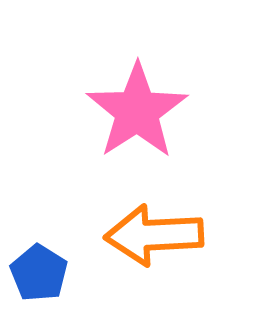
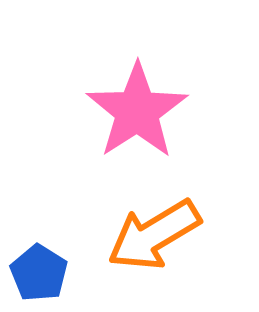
orange arrow: rotated 28 degrees counterclockwise
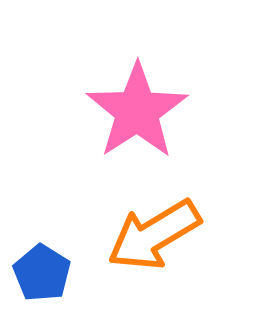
blue pentagon: moved 3 px right
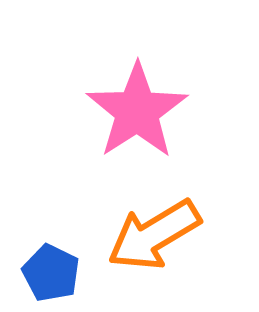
blue pentagon: moved 9 px right; rotated 6 degrees counterclockwise
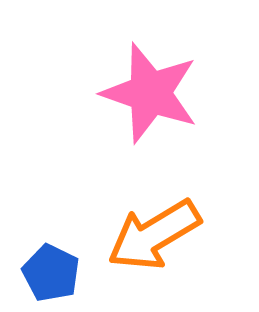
pink star: moved 13 px right, 18 px up; rotated 20 degrees counterclockwise
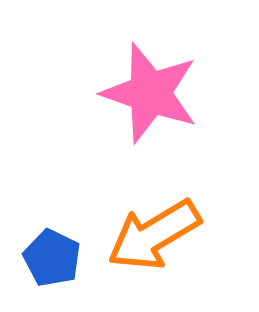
blue pentagon: moved 1 px right, 15 px up
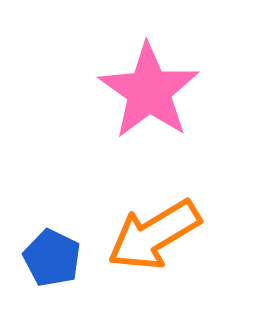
pink star: moved 1 px left, 2 px up; rotated 16 degrees clockwise
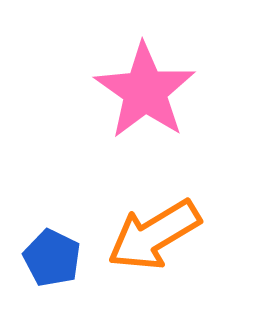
pink star: moved 4 px left
